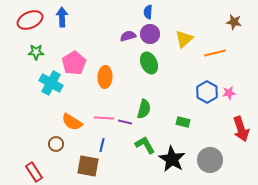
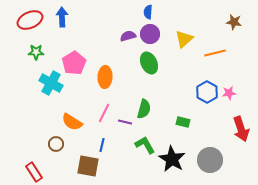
pink line: moved 5 px up; rotated 66 degrees counterclockwise
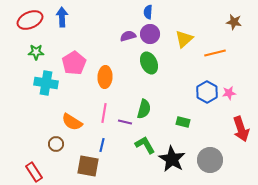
cyan cross: moved 5 px left; rotated 20 degrees counterclockwise
pink line: rotated 18 degrees counterclockwise
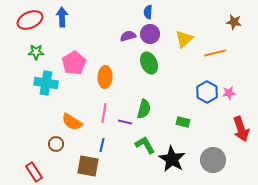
gray circle: moved 3 px right
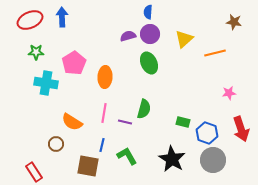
blue hexagon: moved 41 px down; rotated 10 degrees counterclockwise
green L-shape: moved 18 px left, 11 px down
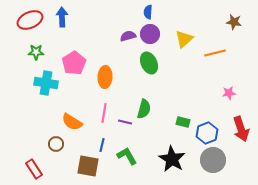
blue hexagon: rotated 20 degrees clockwise
red rectangle: moved 3 px up
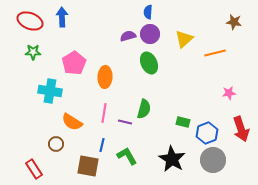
red ellipse: moved 1 px down; rotated 45 degrees clockwise
green star: moved 3 px left
cyan cross: moved 4 px right, 8 px down
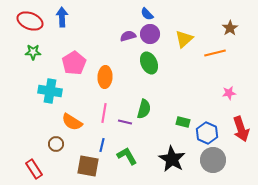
blue semicircle: moved 1 px left, 2 px down; rotated 48 degrees counterclockwise
brown star: moved 4 px left, 6 px down; rotated 28 degrees clockwise
blue hexagon: rotated 15 degrees counterclockwise
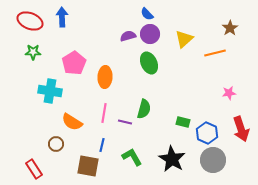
green L-shape: moved 5 px right, 1 px down
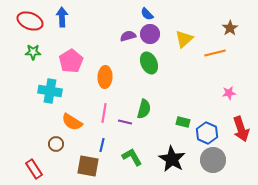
pink pentagon: moved 3 px left, 2 px up
